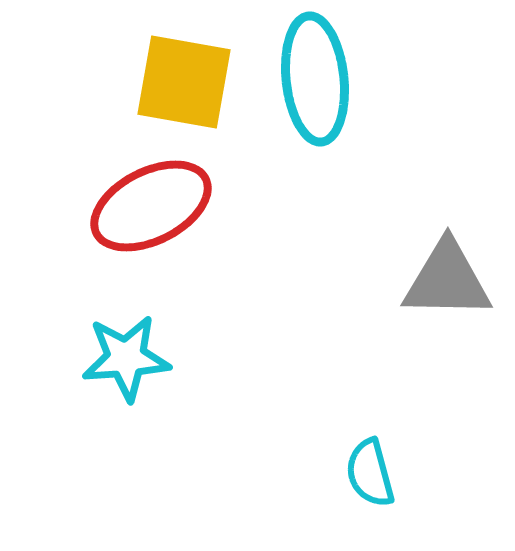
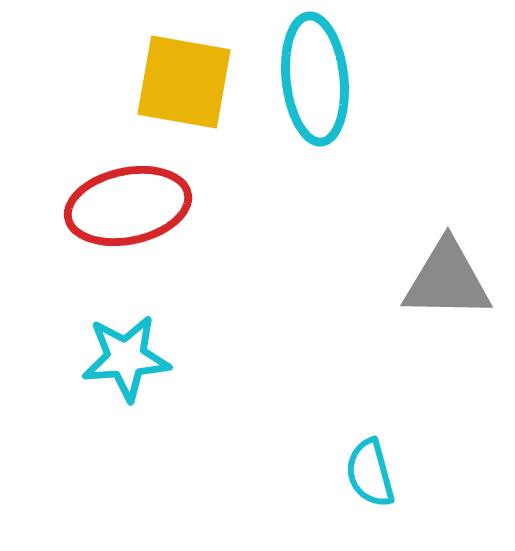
red ellipse: moved 23 px left; rotated 15 degrees clockwise
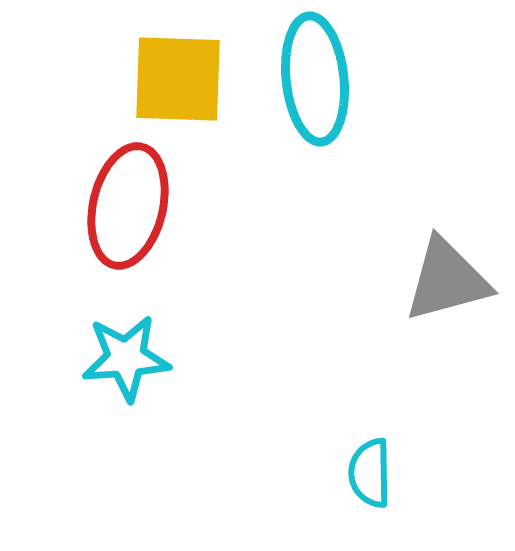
yellow square: moved 6 px left, 3 px up; rotated 8 degrees counterclockwise
red ellipse: rotated 65 degrees counterclockwise
gray triangle: rotated 16 degrees counterclockwise
cyan semicircle: rotated 14 degrees clockwise
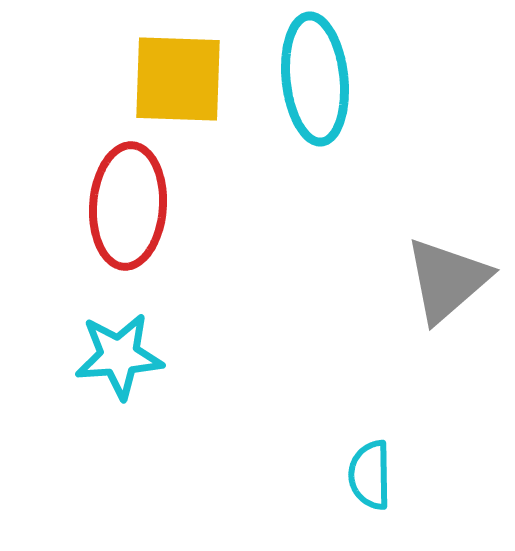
red ellipse: rotated 9 degrees counterclockwise
gray triangle: rotated 26 degrees counterclockwise
cyan star: moved 7 px left, 2 px up
cyan semicircle: moved 2 px down
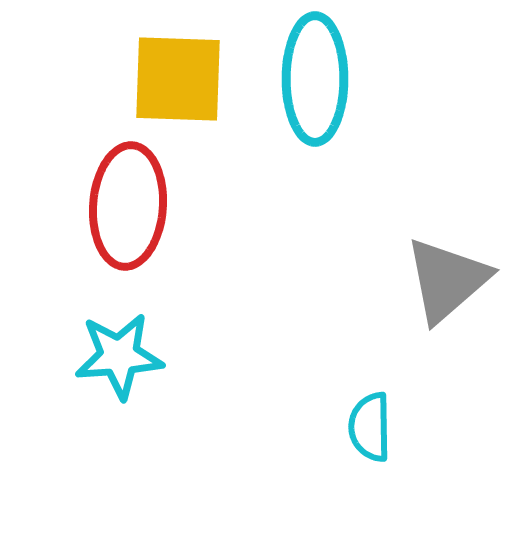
cyan ellipse: rotated 6 degrees clockwise
cyan semicircle: moved 48 px up
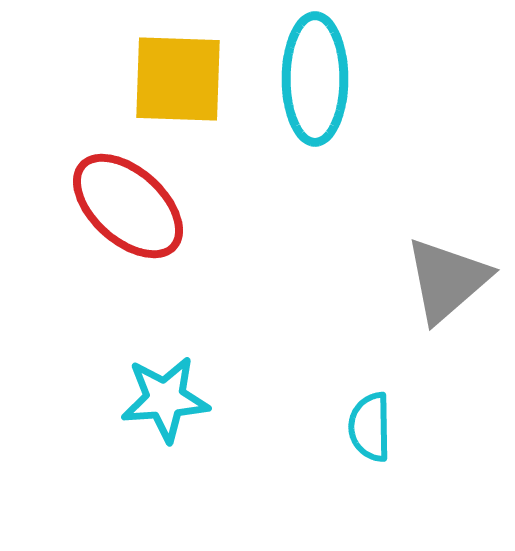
red ellipse: rotated 52 degrees counterclockwise
cyan star: moved 46 px right, 43 px down
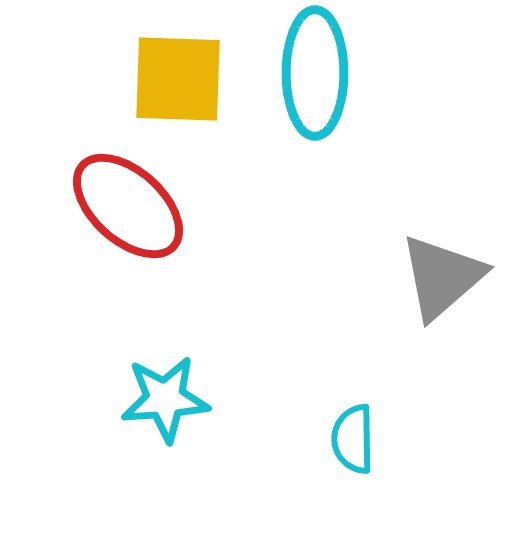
cyan ellipse: moved 6 px up
gray triangle: moved 5 px left, 3 px up
cyan semicircle: moved 17 px left, 12 px down
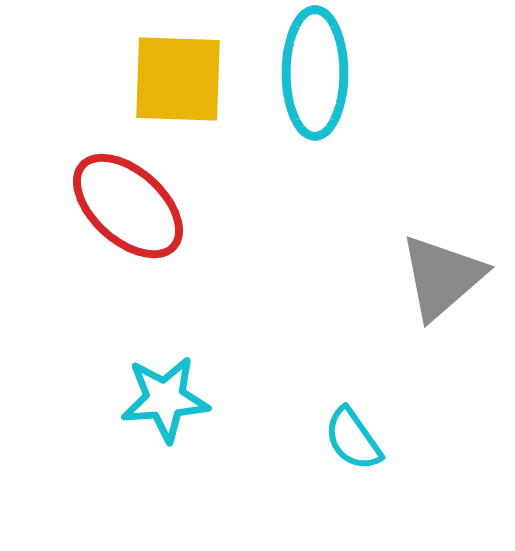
cyan semicircle: rotated 34 degrees counterclockwise
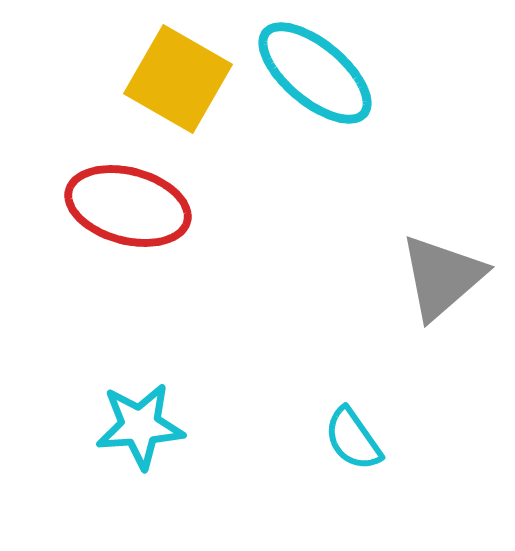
cyan ellipse: rotated 50 degrees counterclockwise
yellow square: rotated 28 degrees clockwise
red ellipse: rotated 27 degrees counterclockwise
cyan star: moved 25 px left, 27 px down
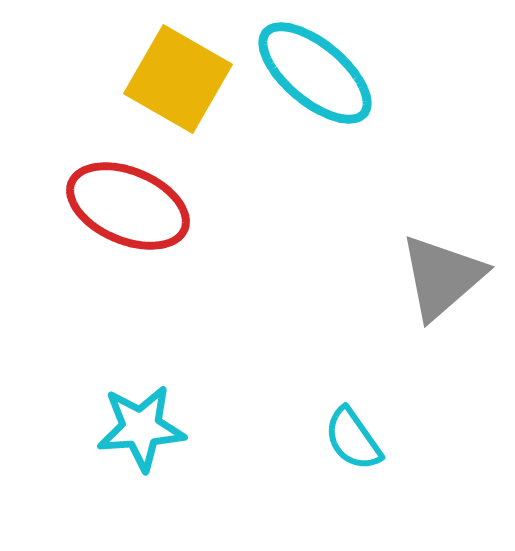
red ellipse: rotated 8 degrees clockwise
cyan star: moved 1 px right, 2 px down
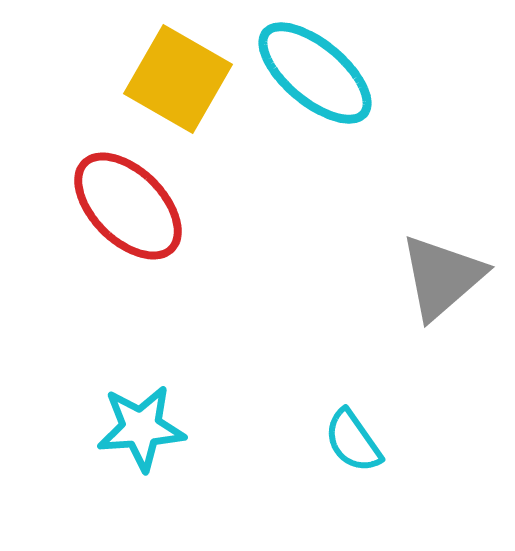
red ellipse: rotated 22 degrees clockwise
cyan semicircle: moved 2 px down
